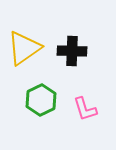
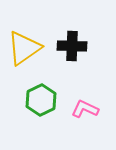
black cross: moved 5 px up
pink L-shape: rotated 132 degrees clockwise
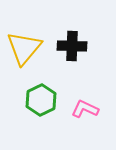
yellow triangle: rotated 15 degrees counterclockwise
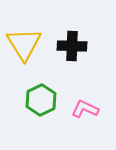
yellow triangle: moved 4 px up; rotated 12 degrees counterclockwise
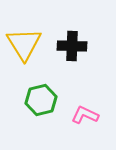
green hexagon: rotated 12 degrees clockwise
pink L-shape: moved 6 px down
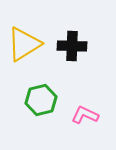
yellow triangle: rotated 30 degrees clockwise
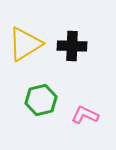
yellow triangle: moved 1 px right
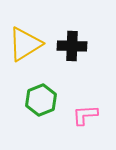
green hexagon: rotated 8 degrees counterclockwise
pink L-shape: rotated 28 degrees counterclockwise
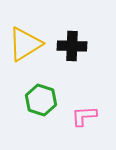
green hexagon: rotated 20 degrees counterclockwise
pink L-shape: moved 1 px left, 1 px down
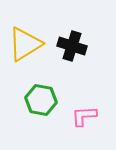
black cross: rotated 16 degrees clockwise
green hexagon: rotated 8 degrees counterclockwise
